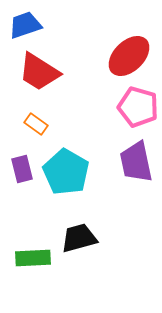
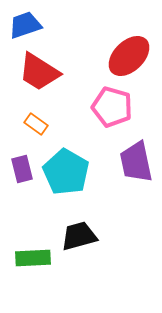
pink pentagon: moved 26 px left
black trapezoid: moved 2 px up
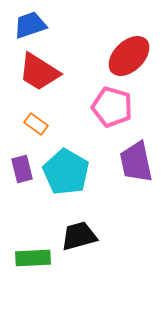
blue trapezoid: moved 5 px right
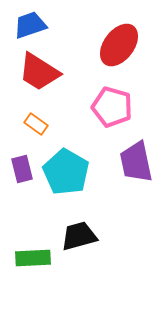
red ellipse: moved 10 px left, 11 px up; rotated 9 degrees counterclockwise
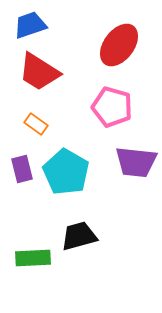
purple trapezoid: rotated 72 degrees counterclockwise
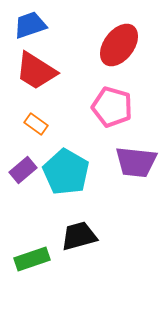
red trapezoid: moved 3 px left, 1 px up
purple rectangle: moved 1 px right, 1 px down; rotated 64 degrees clockwise
green rectangle: moved 1 px left, 1 px down; rotated 16 degrees counterclockwise
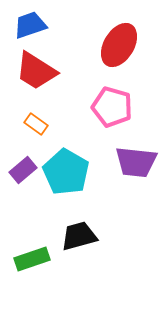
red ellipse: rotated 6 degrees counterclockwise
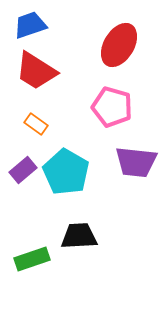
black trapezoid: rotated 12 degrees clockwise
